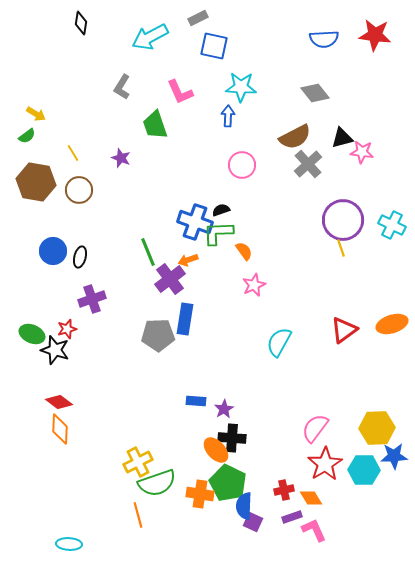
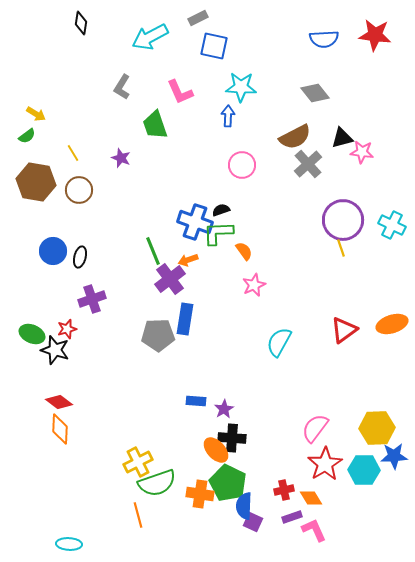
green line at (148, 252): moved 5 px right, 1 px up
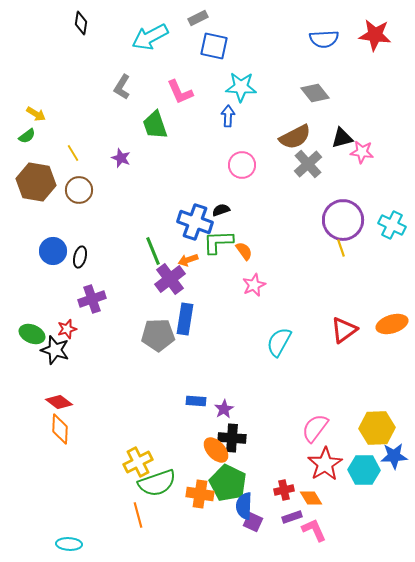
green L-shape at (218, 233): moved 9 px down
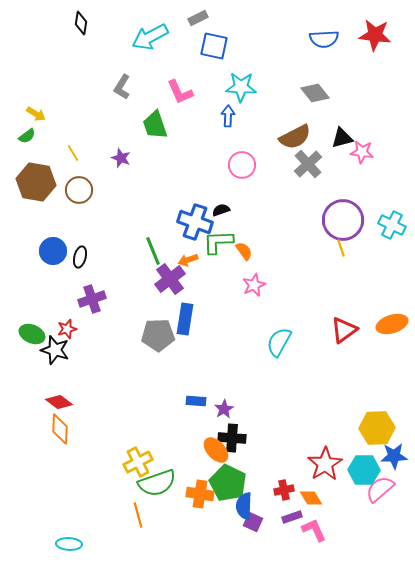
pink semicircle at (315, 428): moved 65 px right, 61 px down; rotated 12 degrees clockwise
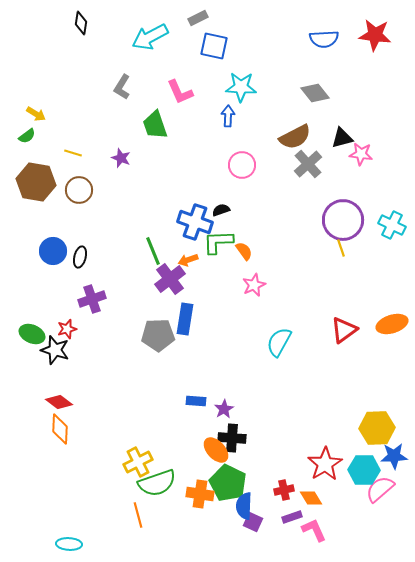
pink star at (362, 152): moved 1 px left, 2 px down
yellow line at (73, 153): rotated 42 degrees counterclockwise
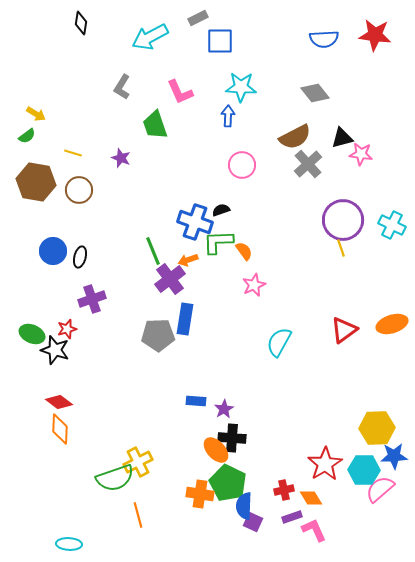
blue square at (214, 46): moved 6 px right, 5 px up; rotated 12 degrees counterclockwise
green semicircle at (157, 483): moved 42 px left, 5 px up
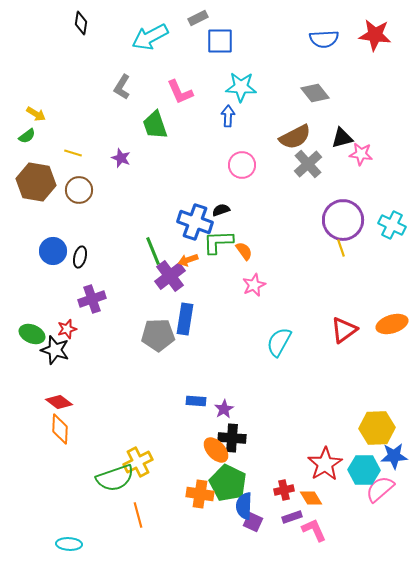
purple cross at (170, 279): moved 3 px up
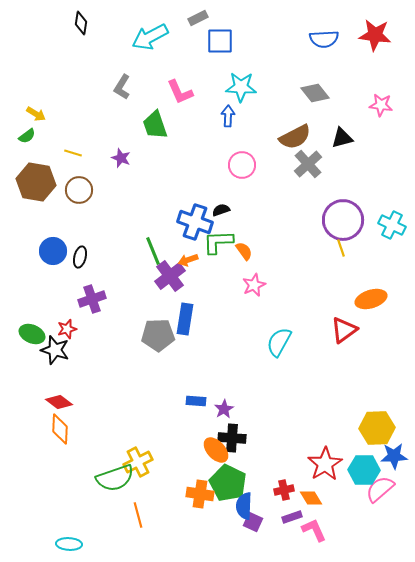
pink star at (361, 154): moved 20 px right, 49 px up
orange ellipse at (392, 324): moved 21 px left, 25 px up
